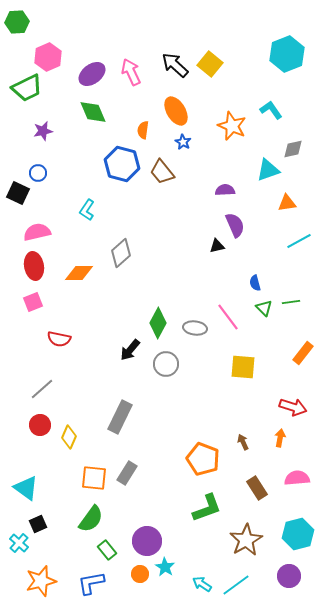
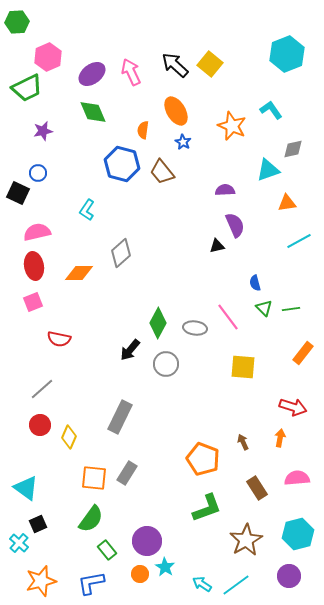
green line at (291, 302): moved 7 px down
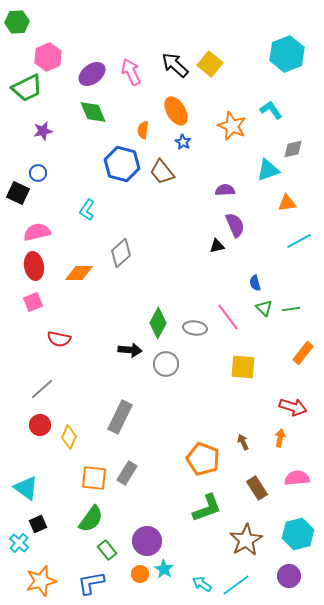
black arrow at (130, 350): rotated 125 degrees counterclockwise
cyan star at (165, 567): moved 1 px left, 2 px down
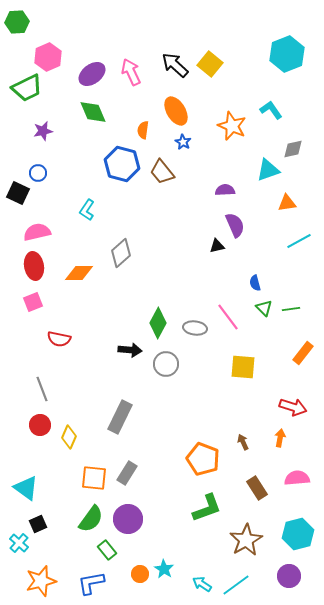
gray line at (42, 389): rotated 70 degrees counterclockwise
purple circle at (147, 541): moved 19 px left, 22 px up
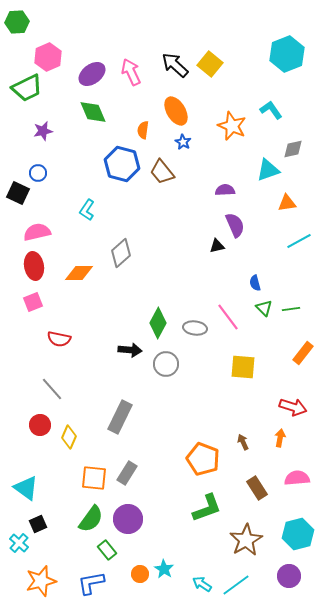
gray line at (42, 389): moved 10 px right; rotated 20 degrees counterclockwise
